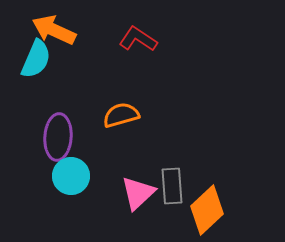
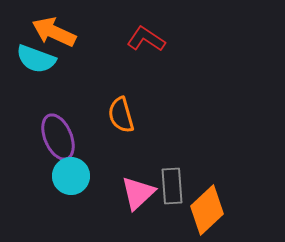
orange arrow: moved 2 px down
red L-shape: moved 8 px right
cyan semicircle: rotated 87 degrees clockwise
orange semicircle: rotated 90 degrees counterclockwise
purple ellipse: rotated 27 degrees counterclockwise
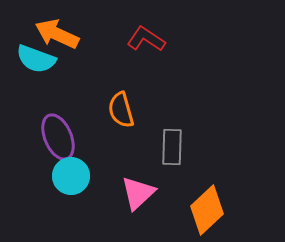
orange arrow: moved 3 px right, 2 px down
orange semicircle: moved 5 px up
gray rectangle: moved 39 px up; rotated 6 degrees clockwise
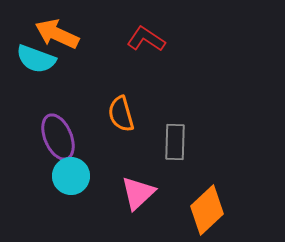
orange semicircle: moved 4 px down
gray rectangle: moved 3 px right, 5 px up
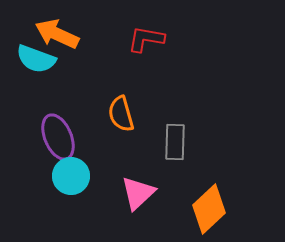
red L-shape: rotated 24 degrees counterclockwise
orange diamond: moved 2 px right, 1 px up
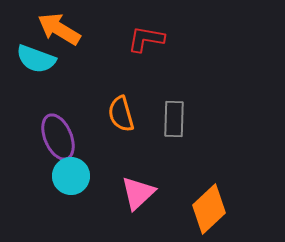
orange arrow: moved 2 px right, 5 px up; rotated 6 degrees clockwise
gray rectangle: moved 1 px left, 23 px up
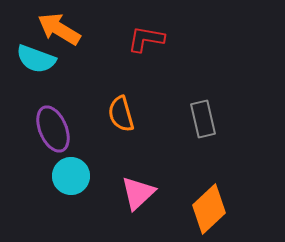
gray rectangle: moved 29 px right; rotated 15 degrees counterclockwise
purple ellipse: moved 5 px left, 8 px up
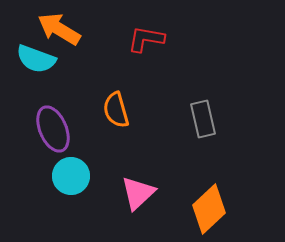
orange semicircle: moved 5 px left, 4 px up
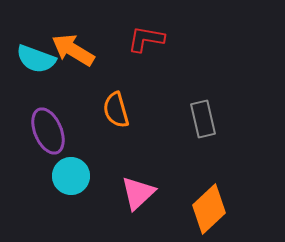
orange arrow: moved 14 px right, 21 px down
purple ellipse: moved 5 px left, 2 px down
